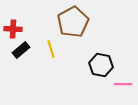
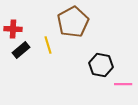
yellow line: moved 3 px left, 4 px up
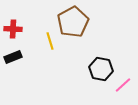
yellow line: moved 2 px right, 4 px up
black rectangle: moved 8 px left, 7 px down; rotated 18 degrees clockwise
black hexagon: moved 4 px down
pink line: moved 1 px down; rotated 42 degrees counterclockwise
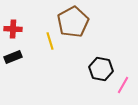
pink line: rotated 18 degrees counterclockwise
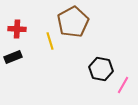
red cross: moved 4 px right
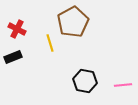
red cross: rotated 24 degrees clockwise
yellow line: moved 2 px down
black hexagon: moved 16 px left, 12 px down
pink line: rotated 54 degrees clockwise
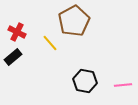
brown pentagon: moved 1 px right, 1 px up
red cross: moved 3 px down
yellow line: rotated 24 degrees counterclockwise
black rectangle: rotated 18 degrees counterclockwise
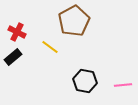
yellow line: moved 4 px down; rotated 12 degrees counterclockwise
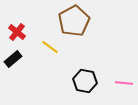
red cross: rotated 12 degrees clockwise
black rectangle: moved 2 px down
pink line: moved 1 px right, 2 px up; rotated 12 degrees clockwise
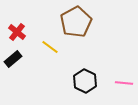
brown pentagon: moved 2 px right, 1 px down
black hexagon: rotated 15 degrees clockwise
